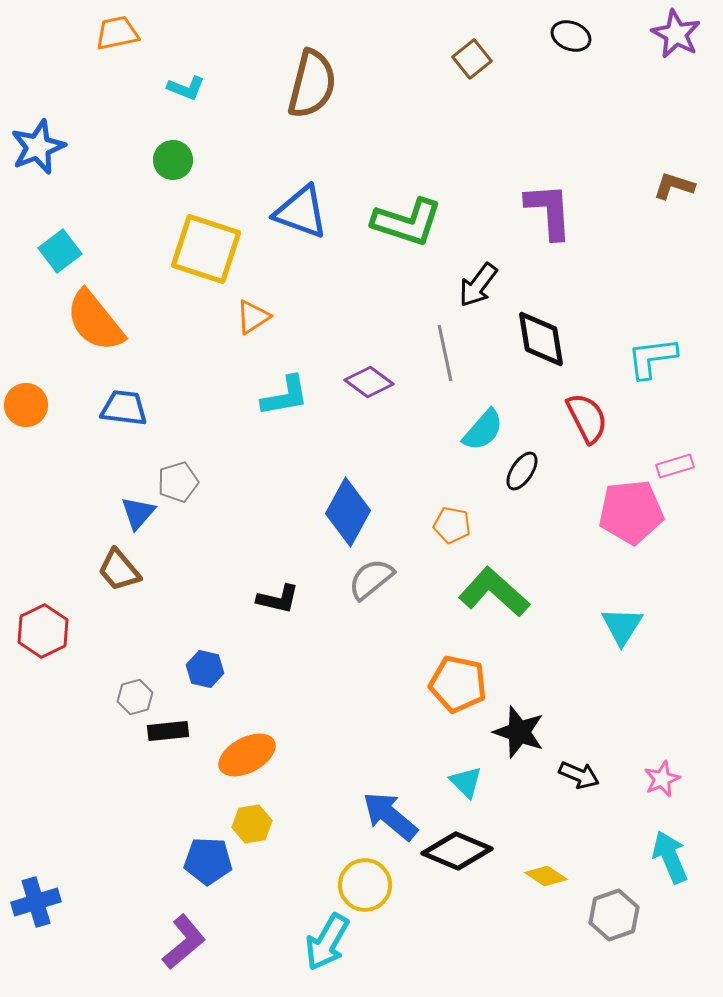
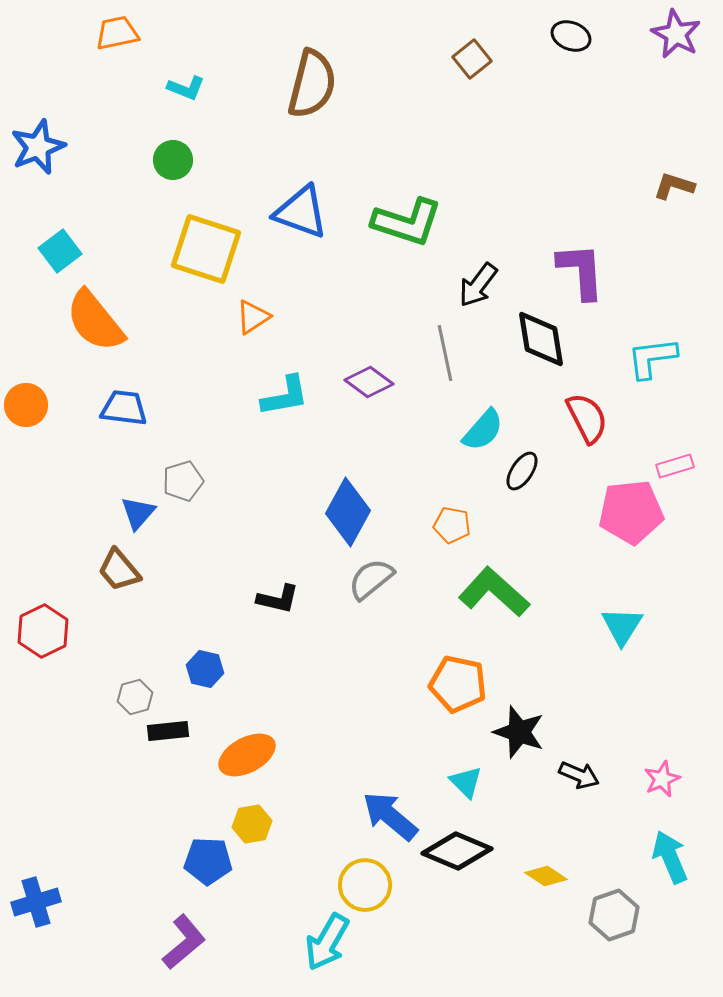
purple L-shape at (549, 211): moved 32 px right, 60 px down
gray pentagon at (178, 482): moved 5 px right, 1 px up
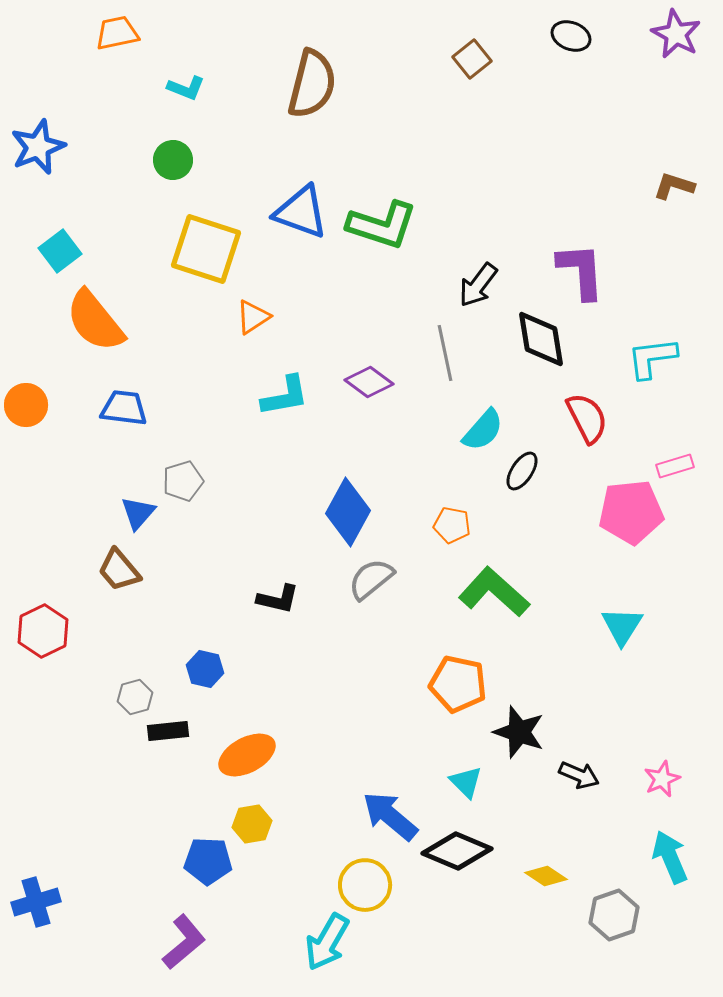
green L-shape at (407, 222): moved 25 px left, 3 px down
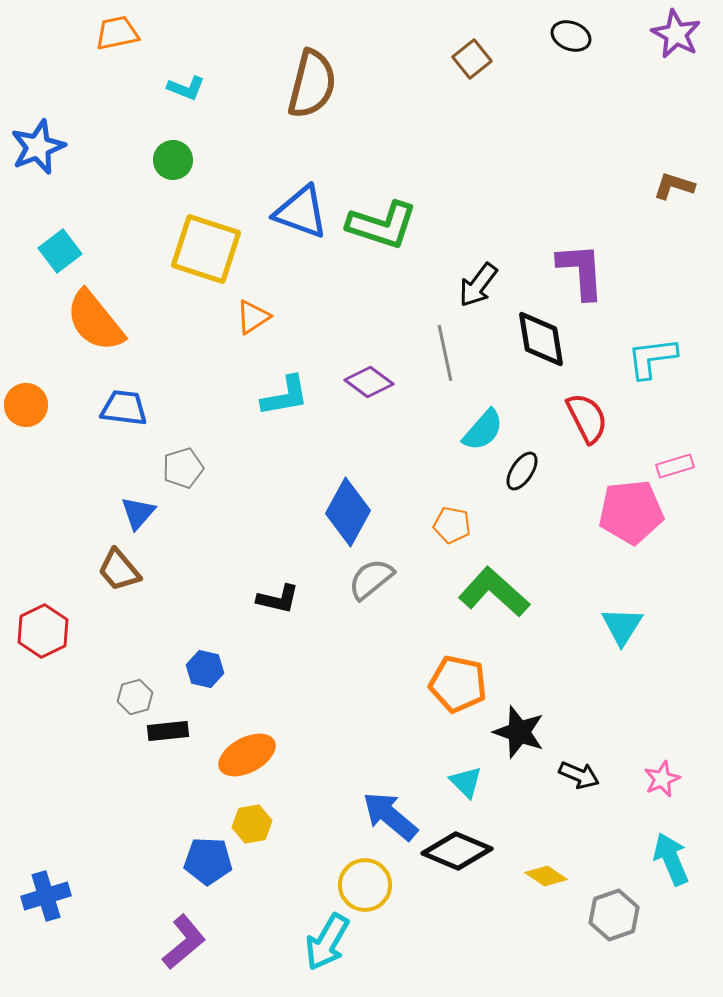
gray pentagon at (183, 481): moved 13 px up
cyan arrow at (670, 857): moved 1 px right, 2 px down
blue cross at (36, 902): moved 10 px right, 6 px up
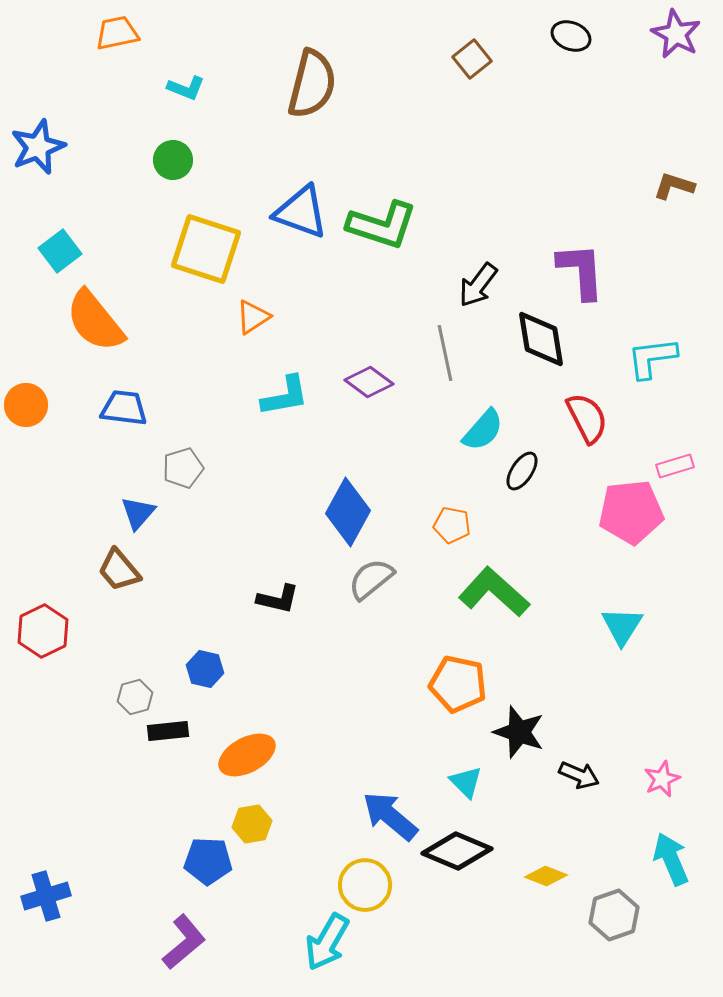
yellow diamond at (546, 876): rotated 12 degrees counterclockwise
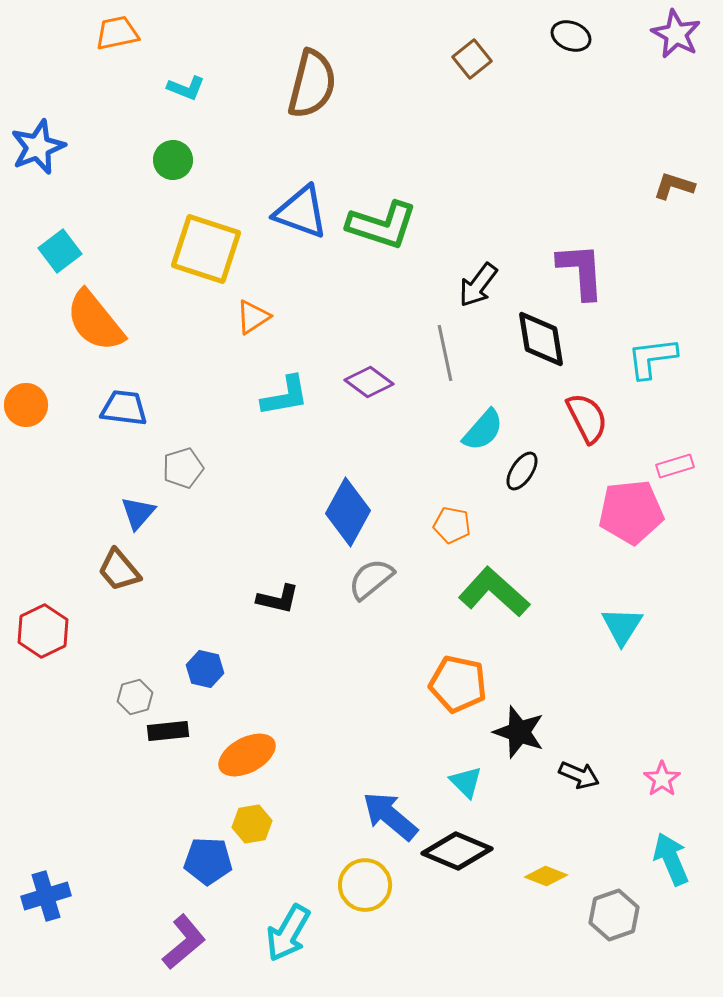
pink star at (662, 779): rotated 12 degrees counterclockwise
cyan arrow at (327, 942): moved 39 px left, 9 px up
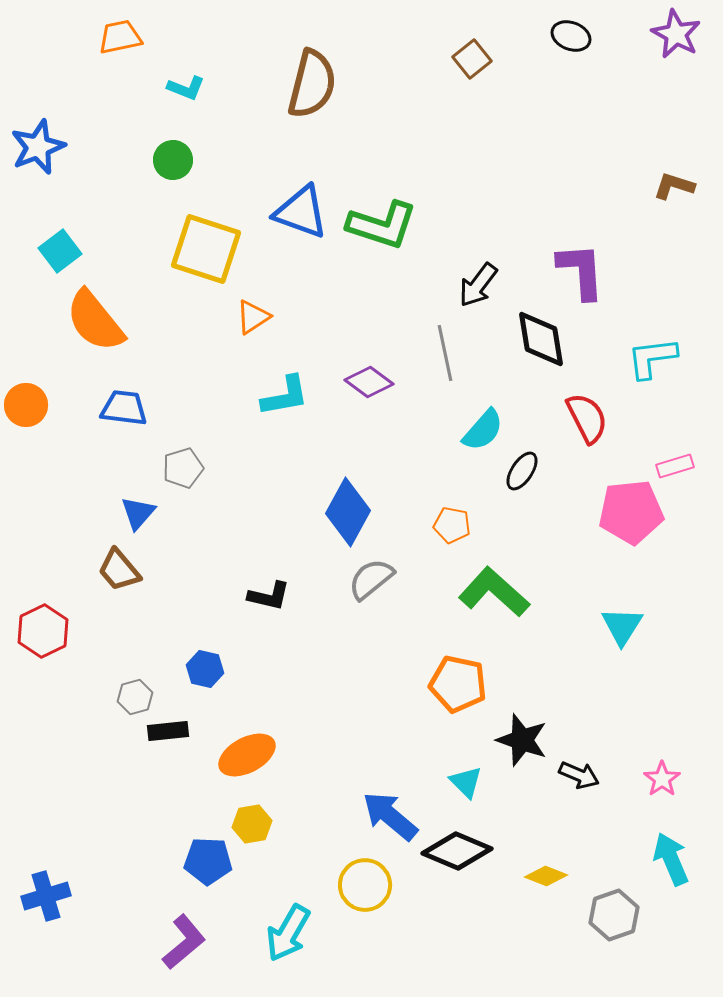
orange trapezoid at (117, 33): moved 3 px right, 4 px down
black L-shape at (278, 599): moved 9 px left, 3 px up
black star at (519, 732): moved 3 px right, 8 px down
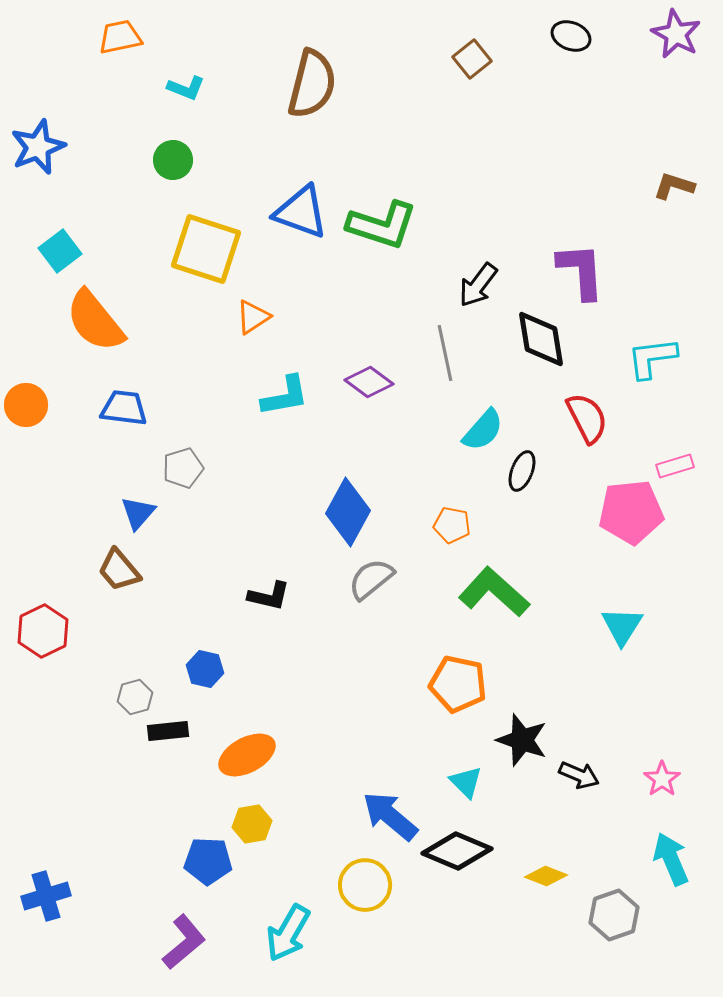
black ellipse at (522, 471): rotated 12 degrees counterclockwise
